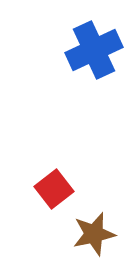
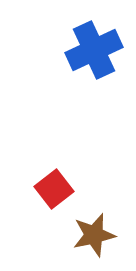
brown star: moved 1 px down
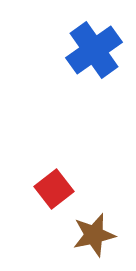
blue cross: rotated 10 degrees counterclockwise
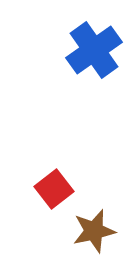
brown star: moved 4 px up
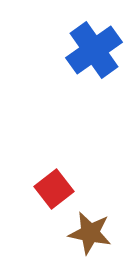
brown star: moved 4 px left, 2 px down; rotated 24 degrees clockwise
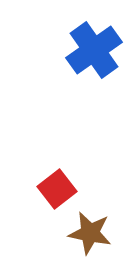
red square: moved 3 px right
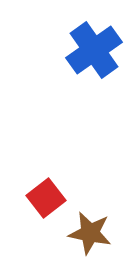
red square: moved 11 px left, 9 px down
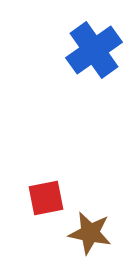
red square: rotated 27 degrees clockwise
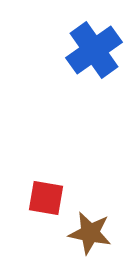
red square: rotated 21 degrees clockwise
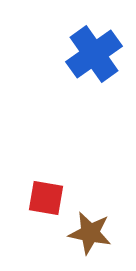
blue cross: moved 4 px down
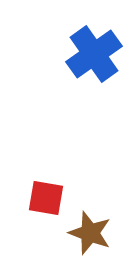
brown star: rotated 9 degrees clockwise
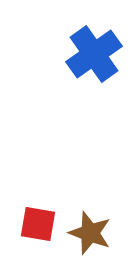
red square: moved 8 px left, 26 px down
